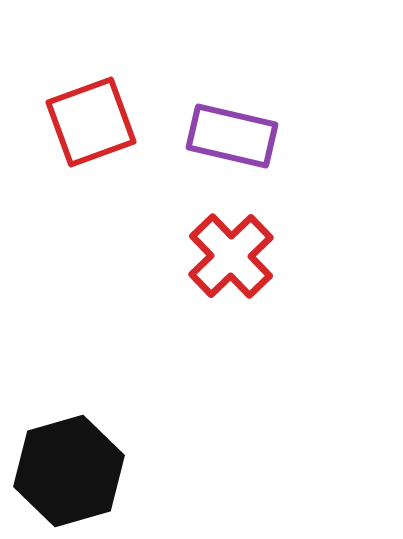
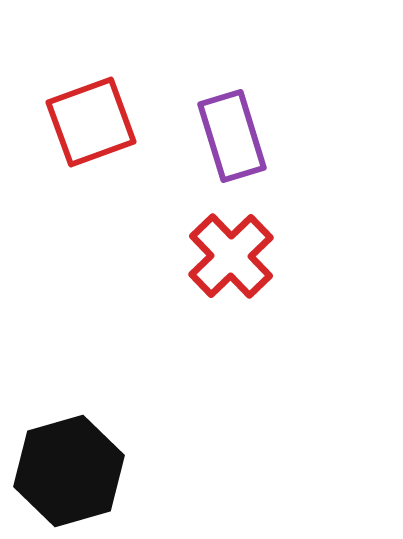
purple rectangle: rotated 60 degrees clockwise
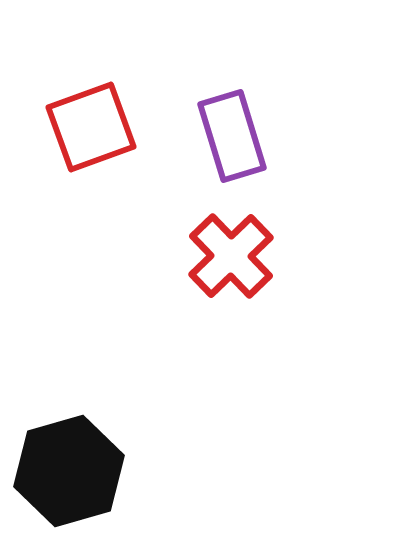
red square: moved 5 px down
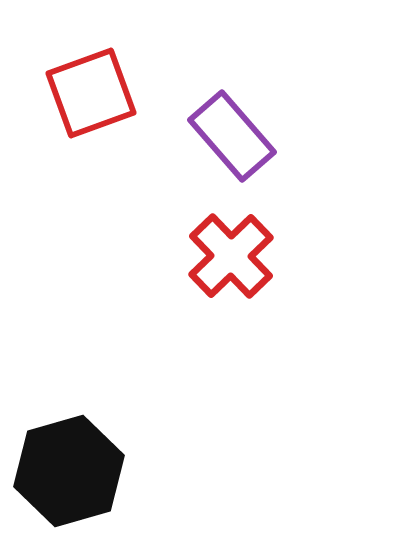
red square: moved 34 px up
purple rectangle: rotated 24 degrees counterclockwise
